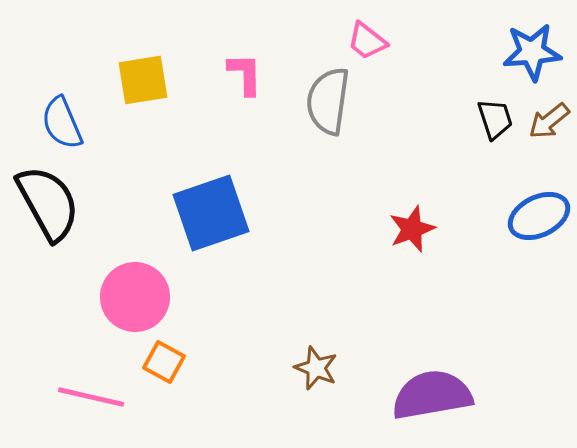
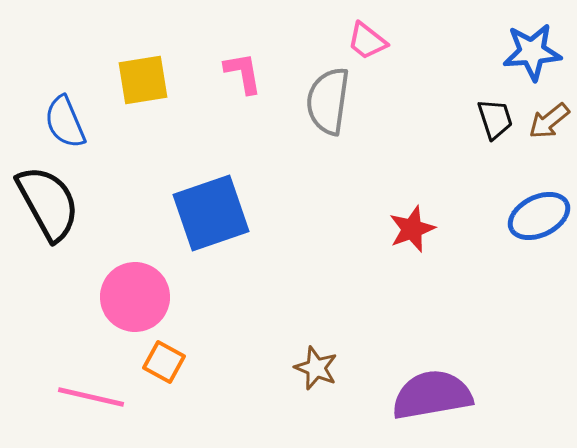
pink L-shape: moved 2 px left, 1 px up; rotated 9 degrees counterclockwise
blue semicircle: moved 3 px right, 1 px up
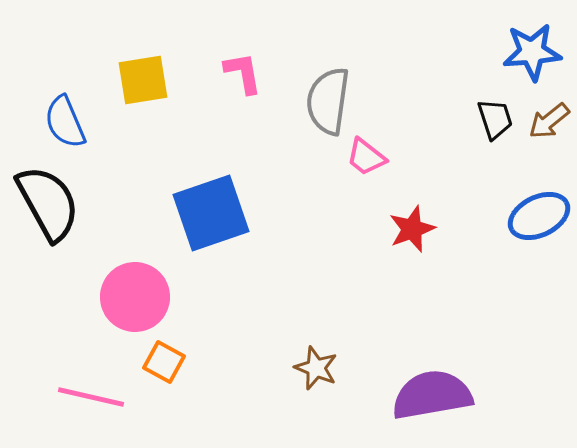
pink trapezoid: moved 1 px left, 116 px down
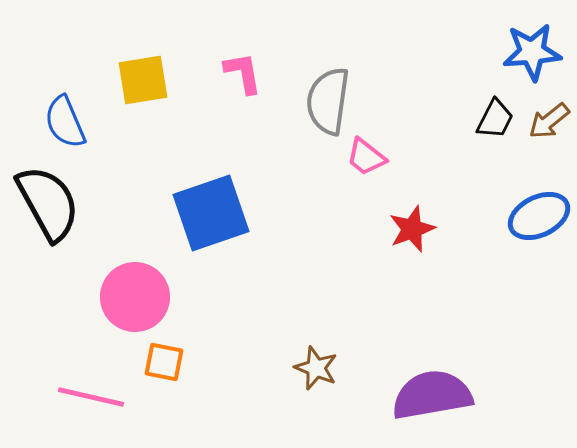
black trapezoid: rotated 45 degrees clockwise
orange square: rotated 18 degrees counterclockwise
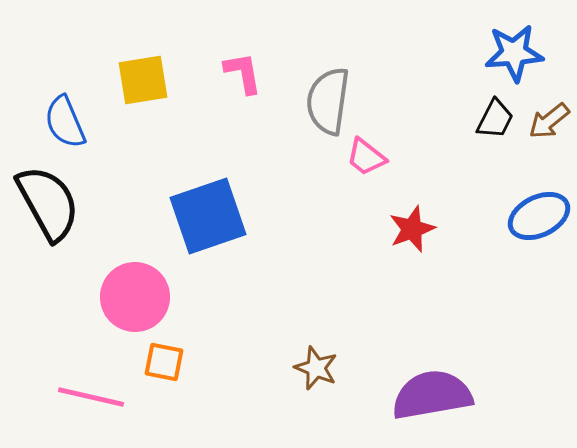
blue star: moved 18 px left, 1 px down
blue square: moved 3 px left, 3 px down
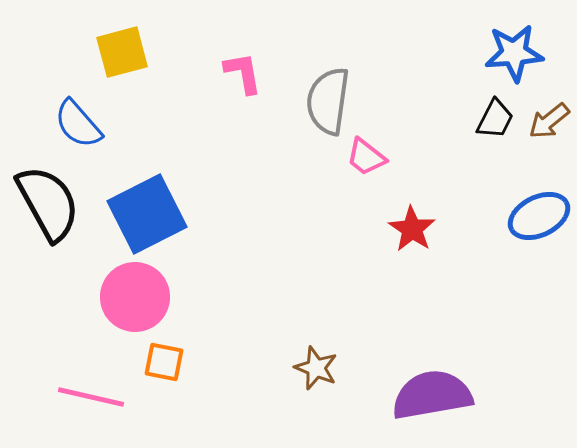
yellow square: moved 21 px left, 28 px up; rotated 6 degrees counterclockwise
blue semicircle: moved 13 px right, 2 px down; rotated 18 degrees counterclockwise
blue square: moved 61 px left, 2 px up; rotated 8 degrees counterclockwise
red star: rotated 18 degrees counterclockwise
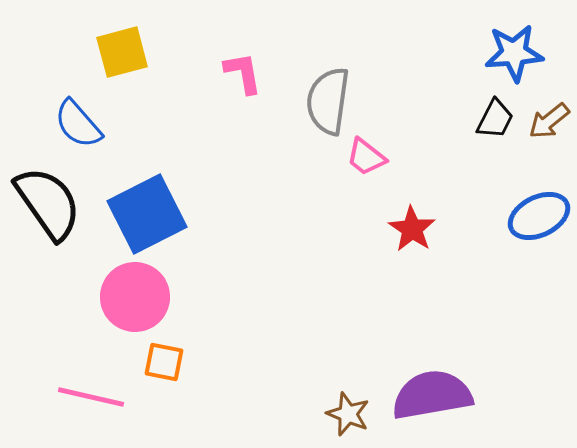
black semicircle: rotated 6 degrees counterclockwise
brown star: moved 32 px right, 46 px down
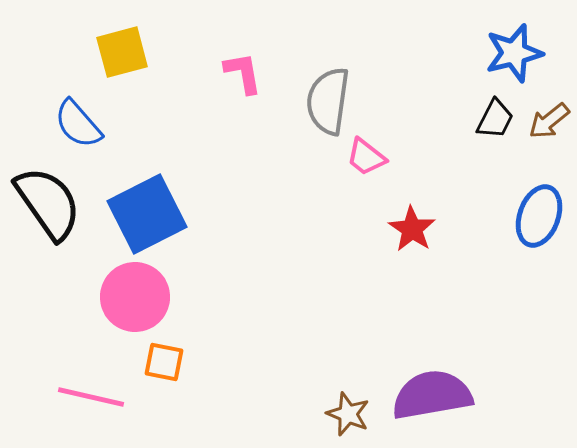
blue star: rotated 10 degrees counterclockwise
blue ellipse: rotated 44 degrees counterclockwise
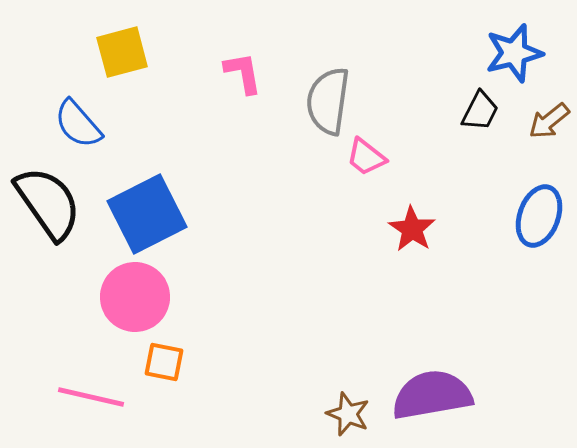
black trapezoid: moved 15 px left, 8 px up
